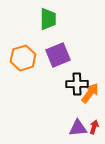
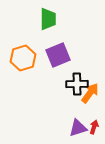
purple triangle: rotated 12 degrees counterclockwise
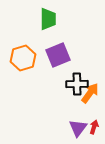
purple triangle: rotated 36 degrees counterclockwise
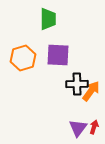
purple square: rotated 25 degrees clockwise
orange arrow: moved 1 px right, 2 px up
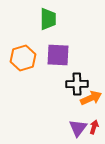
orange arrow: moved 7 px down; rotated 30 degrees clockwise
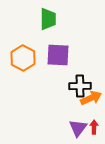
orange hexagon: rotated 15 degrees counterclockwise
black cross: moved 3 px right, 2 px down
red arrow: rotated 16 degrees counterclockwise
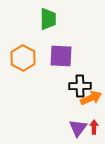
purple square: moved 3 px right, 1 px down
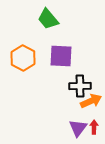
green trapezoid: rotated 140 degrees clockwise
orange arrow: moved 3 px down
